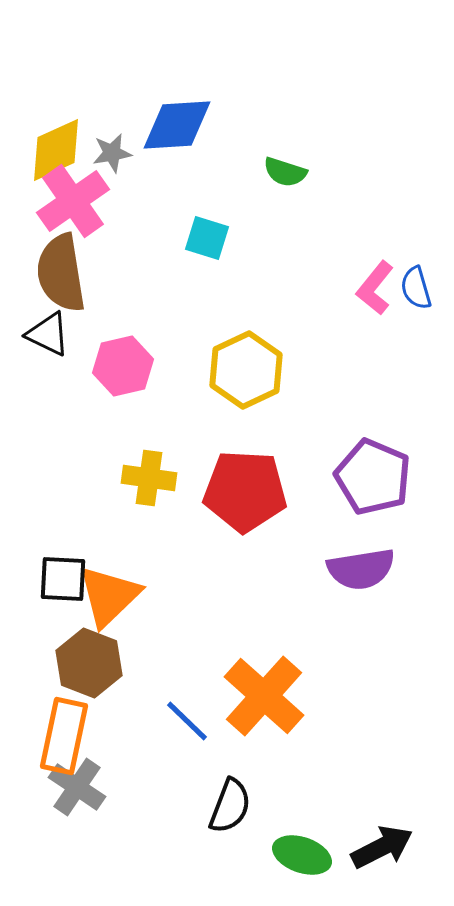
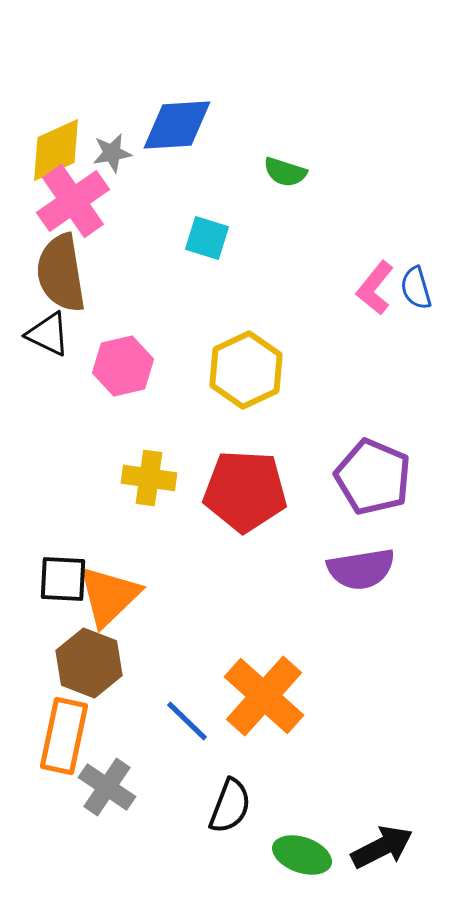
gray cross: moved 30 px right
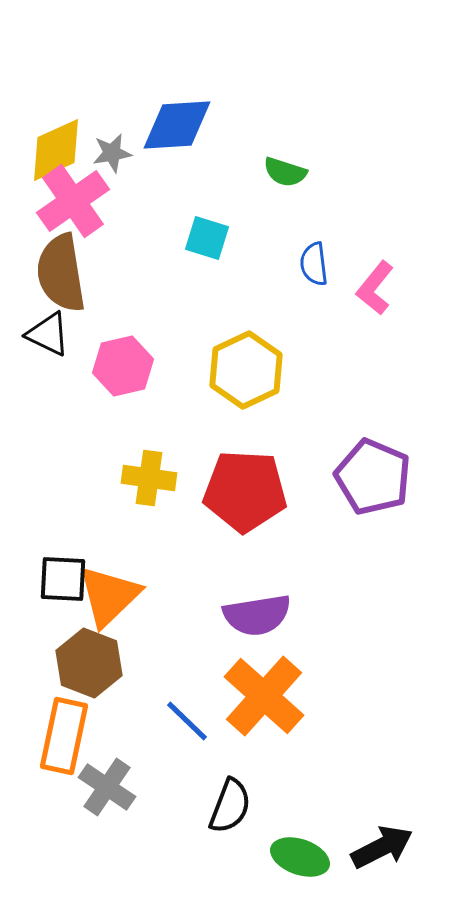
blue semicircle: moved 102 px left, 24 px up; rotated 9 degrees clockwise
purple semicircle: moved 104 px left, 46 px down
green ellipse: moved 2 px left, 2 px down
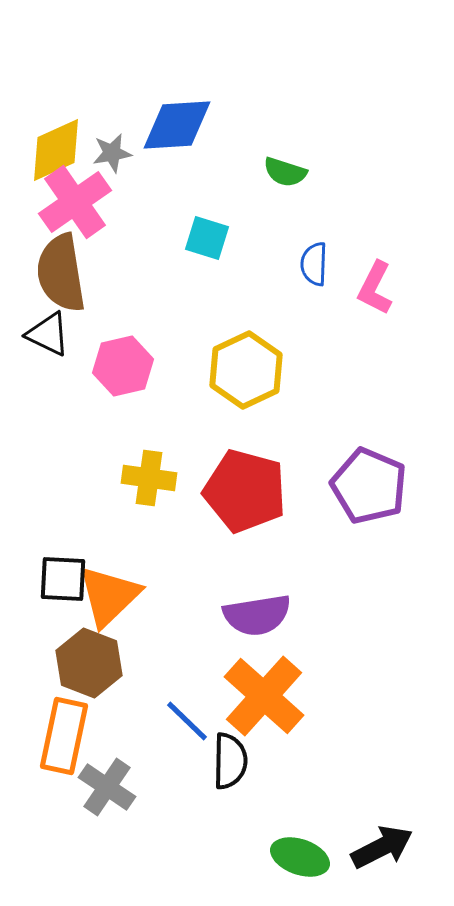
pink cross: moved 2 px right, 1 px down
blue semicircle: rotated 9 degrees clockwise
pink L-shape: rotated 12 degrees counterclockwise
purple pentagon: moved 4 px left, 9 px down
red pentagon: rotated 12 degrees clockwise
black semicircle: moved 45 px up; rotated 20 degrees counterclockwise
